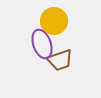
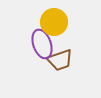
yellow circle: moved 1 px down
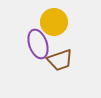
purple ellipse: moved 4 px left
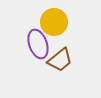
brown trapezoid: rotated 20 degrees counterclockwise
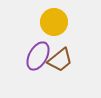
purple ellipse: moved 12 px down; rotated 48 degrees clockwise
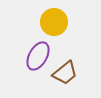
brown trapezoid: moved 5 px right, 13 px down
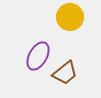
yellow circle: moved 16 px right, 5 px up
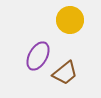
yellow circle: moved 3 px down
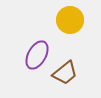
purple ellipse: moved 1 px left, 1 px up
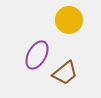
yellow circle: moved 1 px left
